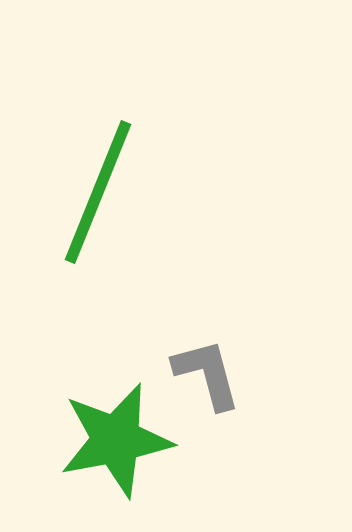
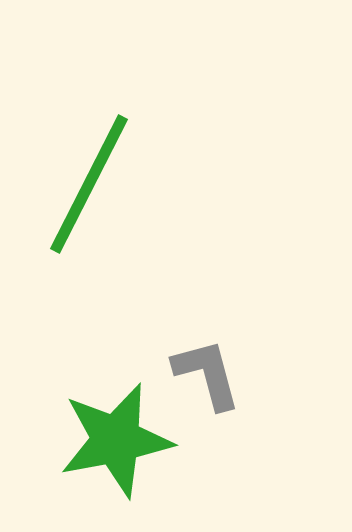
green line: moved 9 px left, 8 px up; rotated 5 degrees clockwise
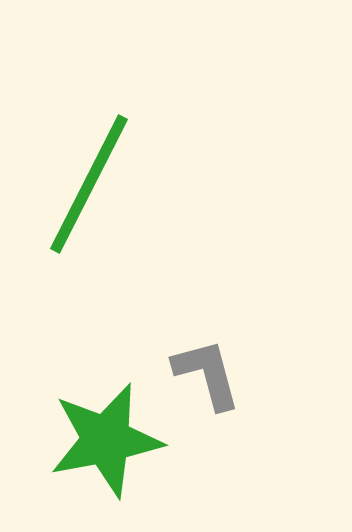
green star: moved 10 px left
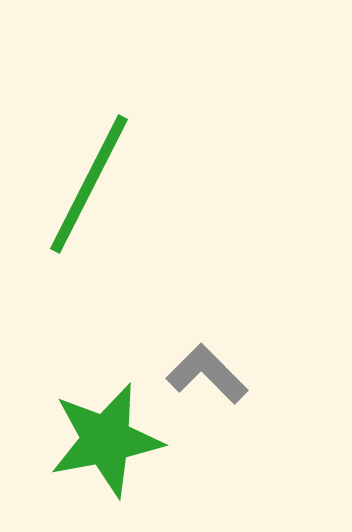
gray L-shape: rotated 30 degrees counterclockwise
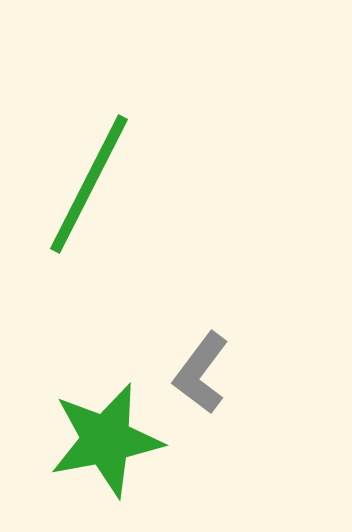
gray L-shape: moved 6 px left, 1 px up; rotated 98 degrees counterclockwise
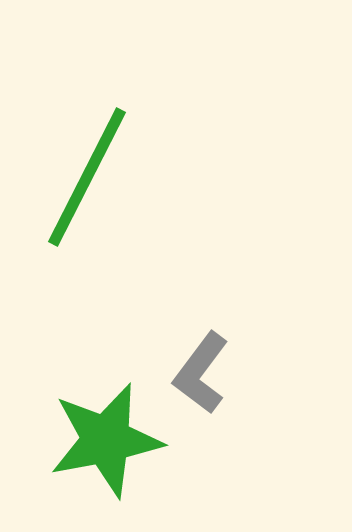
green line: moved 2 px left, 7 px up
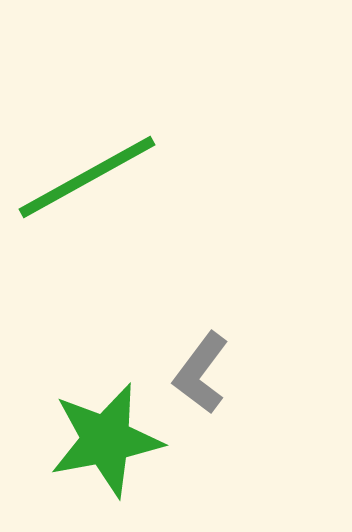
green line: rotated 34 degrees clockwise
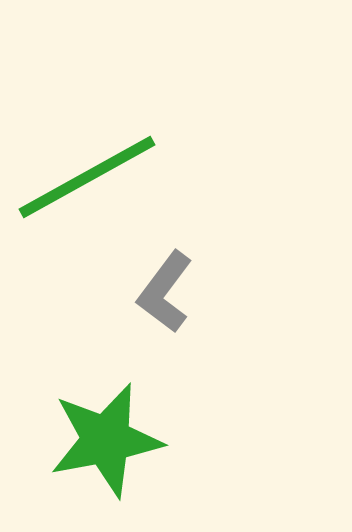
gray L-shape: moved 36 px left, 81 px up
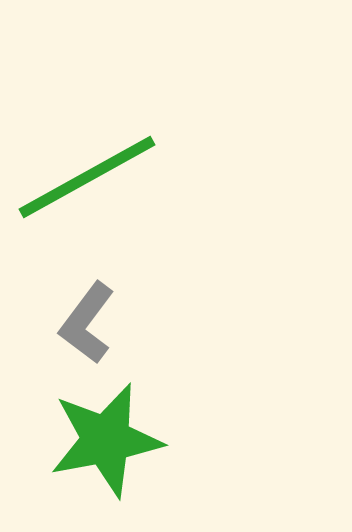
gray L-shape: moved 78 px left, 31 px down
